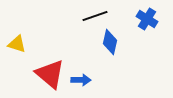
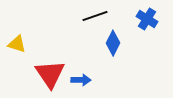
blue diamond: moved 3 px right, 1 px down; rotated 15 degrees clockwise
red triangle: rotated 16 degrees clockwise
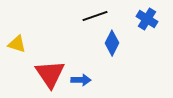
blue diamond: moved 1 px left
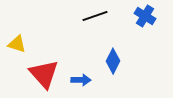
blue cross: moved 2 px left, 3 px up
blue diamond: moved 1 px right, 18 px down
red triangle: moved 6 px left; rotated 8 degrees counterclockwise
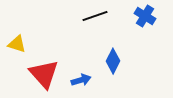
blue arrow: rotated 18 degrees counterclockwise
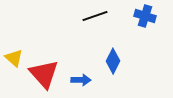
blue cross: rotated 15 degrees counterclockwise
yellow triangle: moved 3 px left, 14 px down; rotated 24 degrees clockwise
blue arrow: rotated 18 degrees clockwise
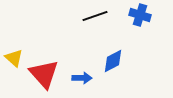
blue cross: moved 5 px left, 1 px up
blue diamond: rotated 35 degrees clockwise
blue arrow: moved 1 px right, 2 px up
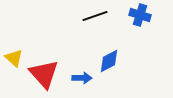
blue diamond: moved 4 px left
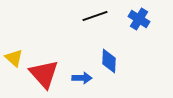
blue cross: moved 1 px left, 4 px down; rotated 15 degrees clockwise
blue diamond: rotated 60 degrees counterclockwise
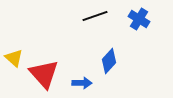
blue diamond: rotated 40 degrees clockwise
blue arrow: moved 5 px down
